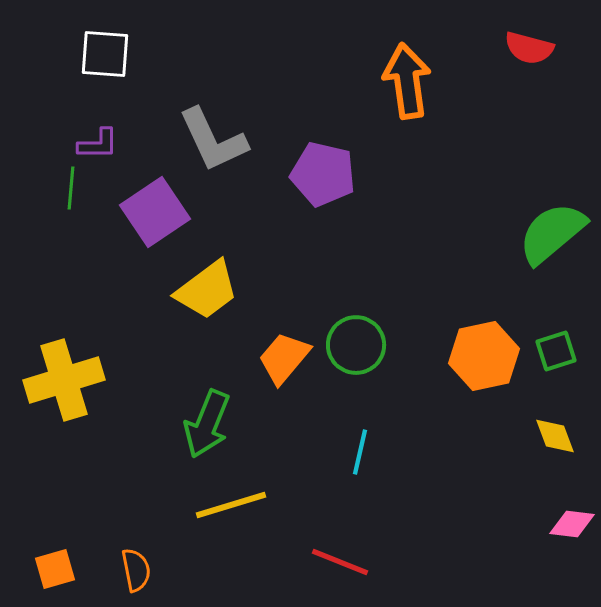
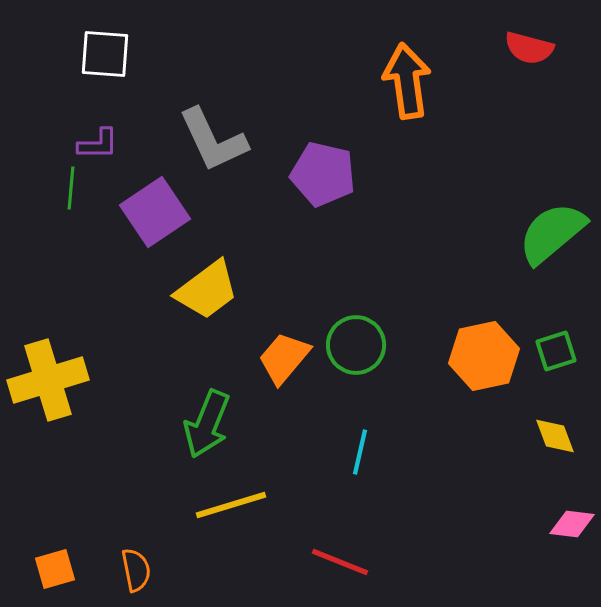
yellow cross: moved 16 px left
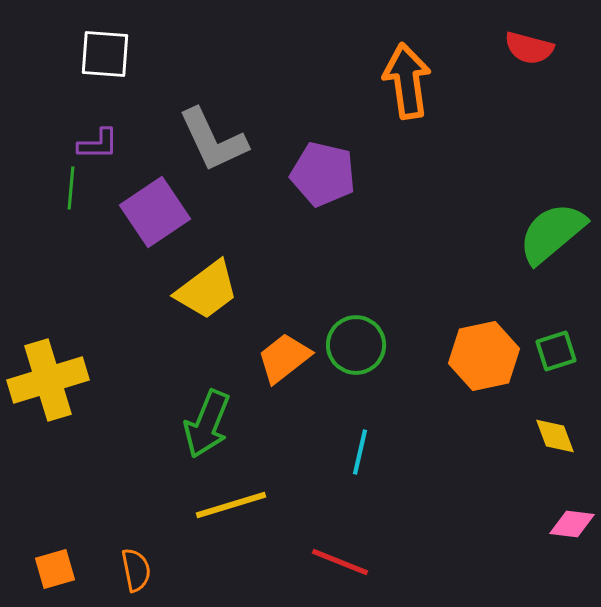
orange trapezoid: rotated 12 degrees clockwise
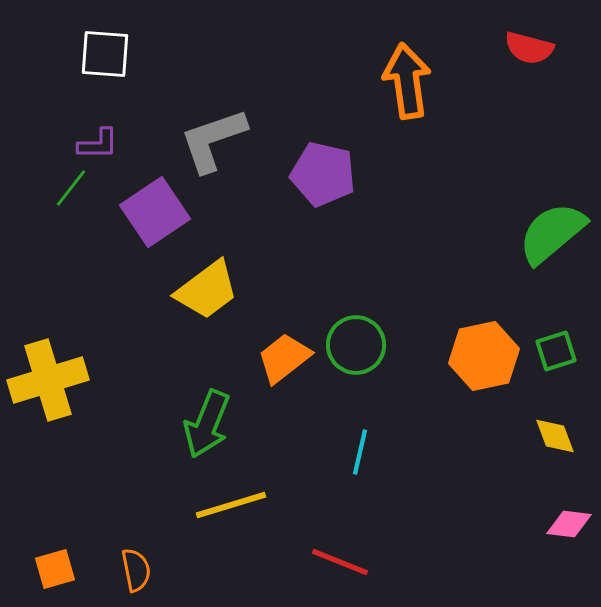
gray L-shape: rotated 96 degrees clockwise
green line: rotated 33 degrees clockwise
pink diamond: moved 3 px left
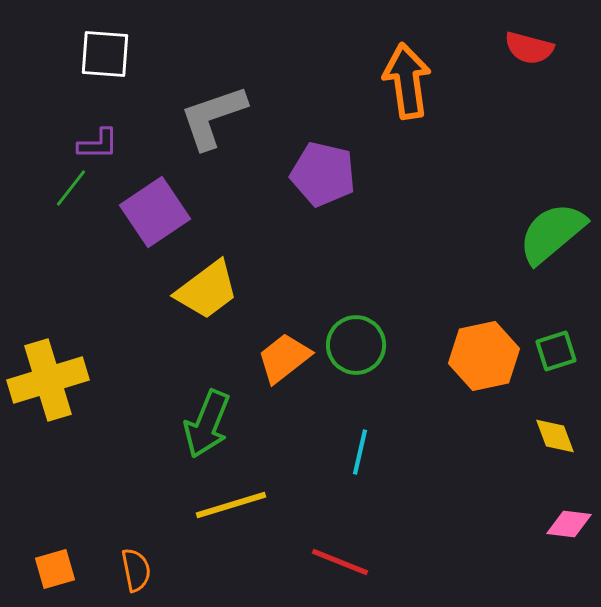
gray L-shape: moved 23 px up
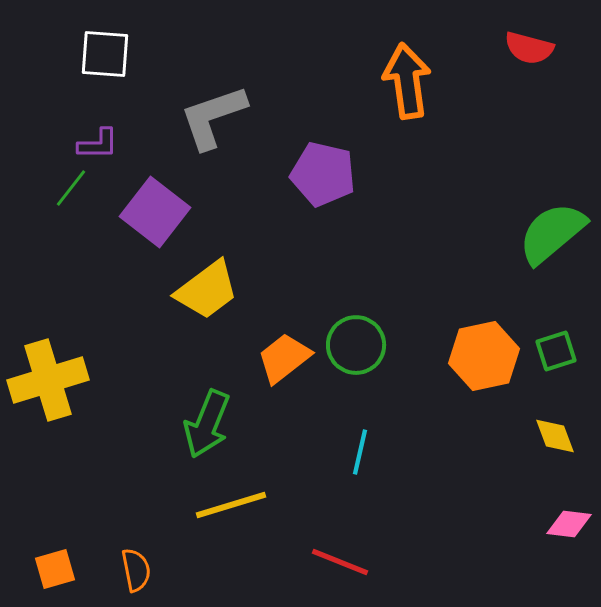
purple square: rotated 18 degrees counterclockwise
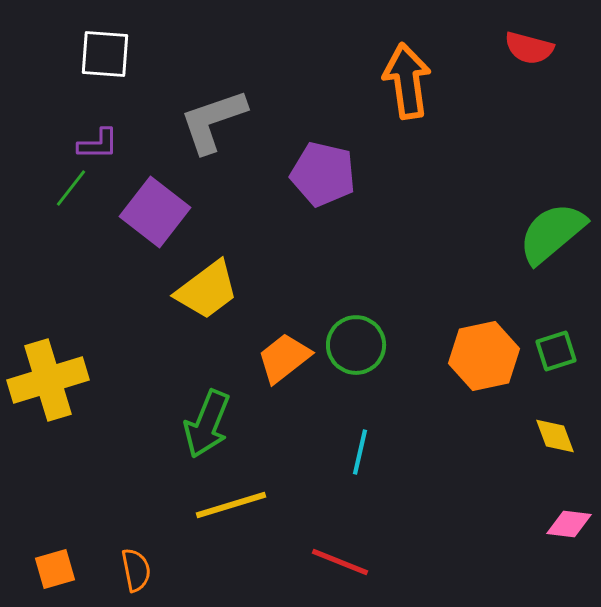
gray L-shape: moved 4 px down
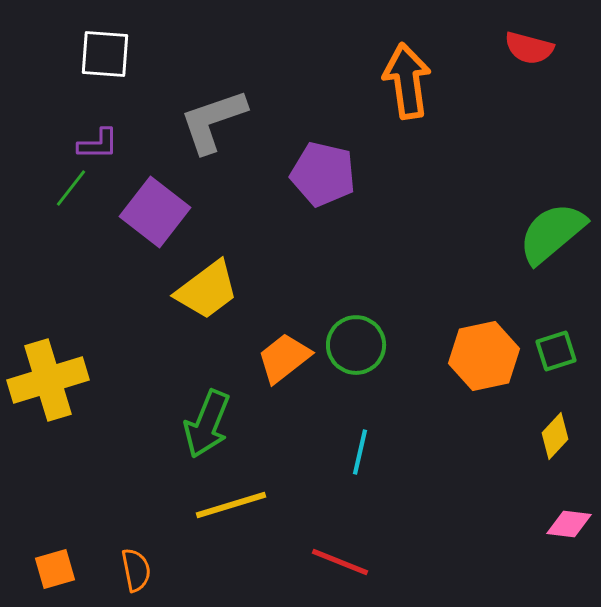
yellow diamond: rotated 63 degrees clockwise
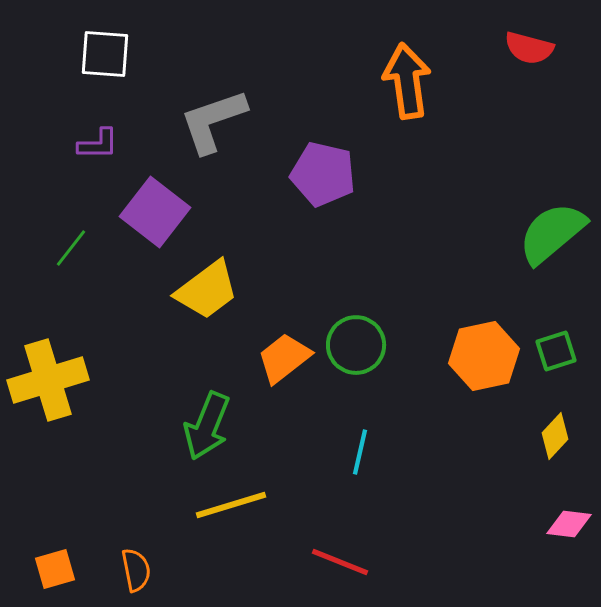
green line: moved 60 px down
green arrow: moved 2 px down
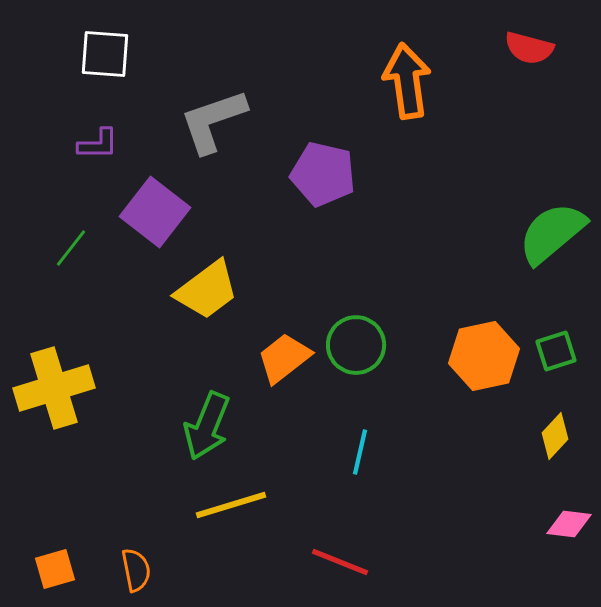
yellow cross: moved 6 px right, 8 px down
